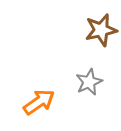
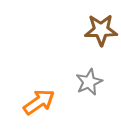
brown star: rotated 12 degrees clockwise
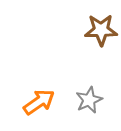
gray star: moved 18 px down
